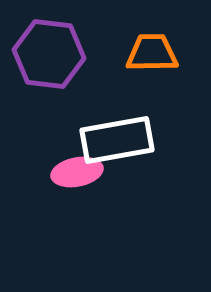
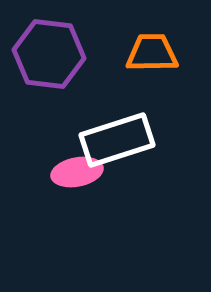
white rectangle: rotated 8 degrees counterclockwise
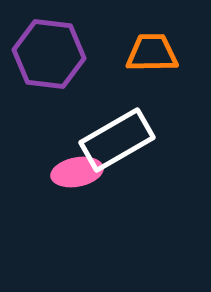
white rectangle: rotated 12 degrees counterclockwise
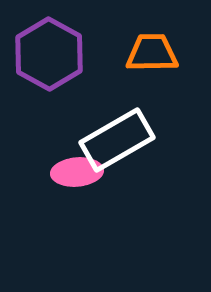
purple hexagon: rotated 22 degrees clockwise
pink ellipse: rotated 6 degrees clockwise
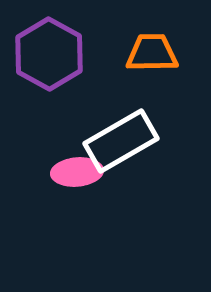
white rectangle: moved 4 px right, 1 px down
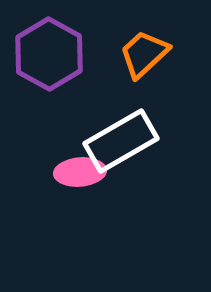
orange trapezoid: moved 8 px left, 1 px down; rotated 42 degrees counterclockwise
pink ellipse: moved 3 px right
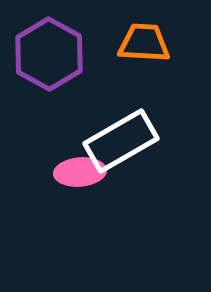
orange trapezoid: moved 11 px up; rotated 46 degrees clockwise
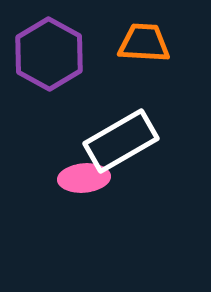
pink ellipse: moved 4 px right, 6 px down
